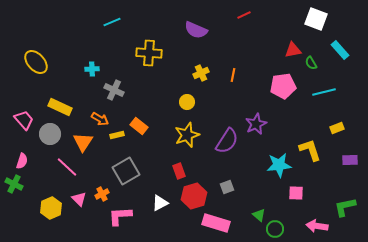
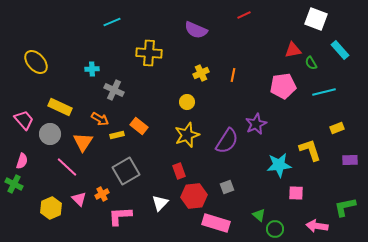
red hexagon at (194, 196): rotated 10 degrees clockwise
white triangle at (160, 203): rotated 18 degrees counterclockwise
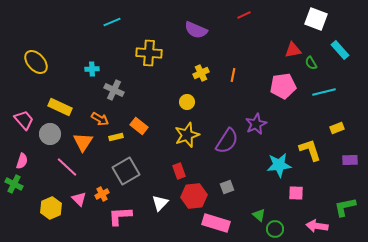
yellow rectangle at (117, 135): moved 1 px left, 2 px down
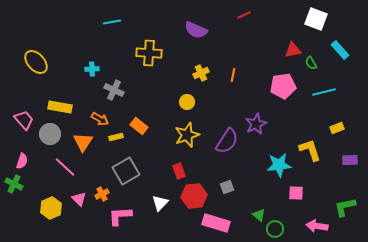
cyan line at (112, 22): rotated 12 degrees clockwise
yellow rectangle at (60, 107): rotated 15 degrees counterclockwise
pink line at (67, 167): moved 2 px left
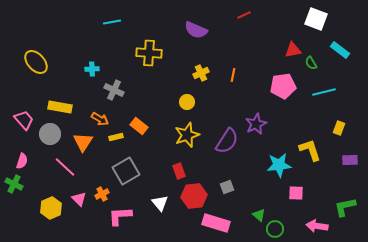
cyan rectangle at (340, 50): rotated 12 degrees counterclockwise
yellow rectangle at (337, 128): moved 2 px right; rotated 48 degrees counterclockwise
white triangle at (160, 203): rotated 24 degrees counterclockwise
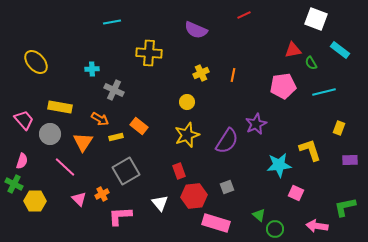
pink square at (296, 193): rotated 21 degrees clockwise
yellow hexagon at (51, 208): moved 16 px left, 7 px up; rotated 25 degrees clockwise
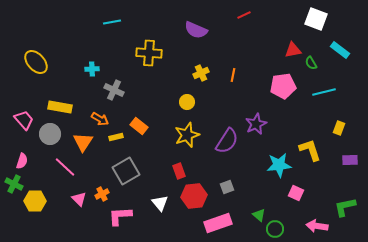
pink rectangle at (216, 223): moved 2 px right; rotated 36 degrees counterclockwise
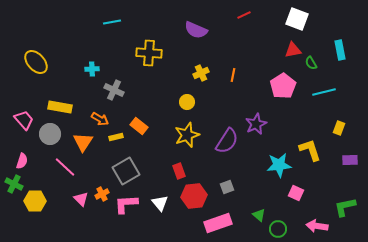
white square at (316, 19): moved 19 px left
cyan rectangle at (340, 50): rotated 42 degrees clockwise
pink pentagon at (283, 86): rotated 25 degrees counterclockwise
pink triangle at (79, 199): moved 2 px right
pink L-shape at (120, 216): moved 6 px right, 12 px up
green circle at (275, 229): moved 3 px right
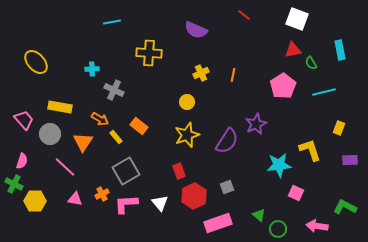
red line at (244, 15): rotated 64 degrees clockwise
yellow rectangle at (116, 137): rotated 64 degrees clockwise
red hexagon at (194, 196): rotated 20 degrees counterclockwise
pink triangle at (81, 199): moved 6 px left; rotated 35 degrees counterclockwise
green L-shape at (345, 207): rotated 40 degrees clockwise
